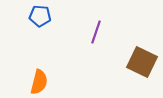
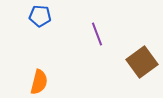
purple line: moved 1 px right, 2 px down; rotated 40 degrees counterclockwise
brown square: rotated 28 degrees clockwise
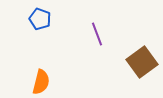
blue pentagon: moved 3 px down; rotated 15 degrees clockwise
orange semicircle: moved 2 px right
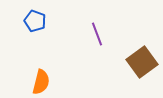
blue pentagon: moved 5 px left, 2 px down
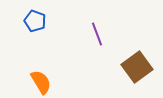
brown square: moved 5 px left, 5 px down
orange semicircle: rotated 45 degrees counterclockwise
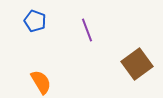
purple line: moved 10 px left, 4 px up
brown square: moved 3 px up
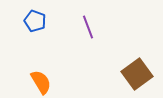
purple line: moved 1 px right, 3 px up
brown square: moved 10 px down
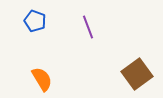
orange semicircle: moved 1 px right, 3 px up
